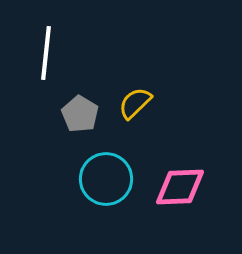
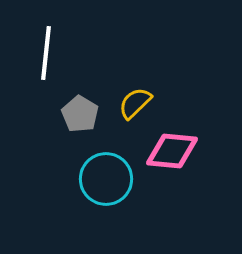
pink diamond: moved 8 px left, 36 px up; rotated 8 degrees clockwise
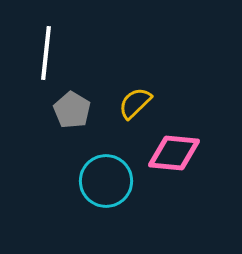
gray pentagon: moved 8 px left, 4 px up
pink diamond: moved 2 px right, 2 px down
cyan circle: moved 2 px down
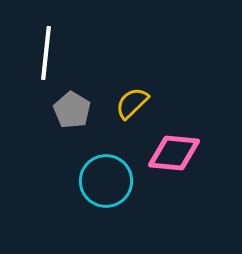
yellow semicircle: moved 3 px left
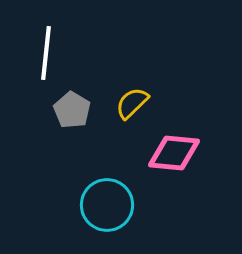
cyan circle: moved 1 px right, 24 px down
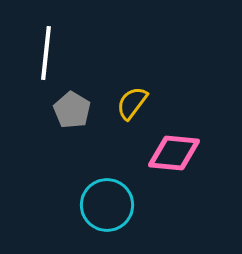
yellow semicircle: rotated 9 degrees counterclockwise
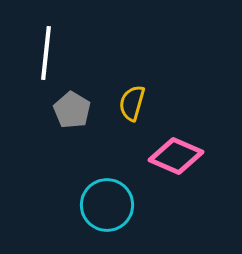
yellow semicircle: rotated 21 degrees counterclockwise
pink diamond: moved 2 px right, 3 px down; rotated 18 degrees clockwise
